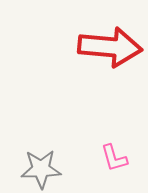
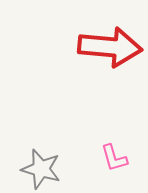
gray star: rotated 18 degrees clockwise
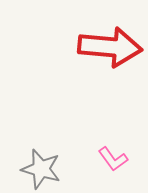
pink L-shape: moved 1 px left, 1 px down; rotated 20 degrees counterclockwise
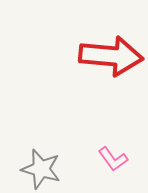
red arrow: moved 1 px right, 9 px down
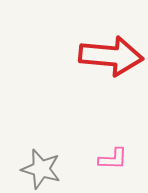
pink L-shape: rotated 52 degrees counterclockwise
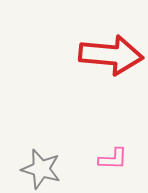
red arrow: moved 1 px up
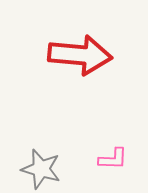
red arrow: moved 31 px left
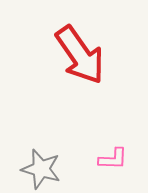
red arrow: rotated 50 degrees clockwise
